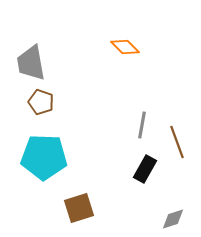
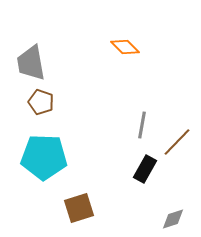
brown line: rotated 64 degrees clockwise
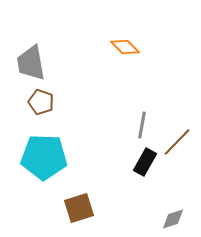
black rectangle: moved 7 px up
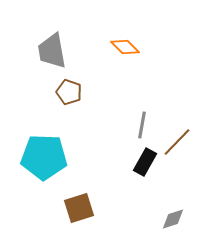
gray trapezoid: moved 21 px right, 12 px up
brown pentagon: moved 28 px right, 10 px up
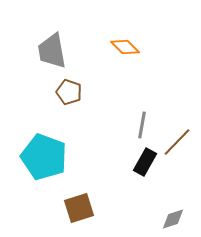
cyan pentagon: rotated 18 degrees clockwise
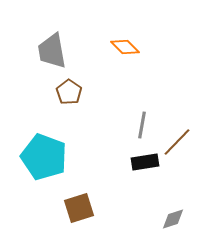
brown pentagon: rotated 15 degrees clockwise
black rectangle: rotated 52 degrees clockwise
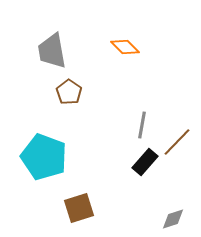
black rectangle: rotated 40 degrees counterclockwise
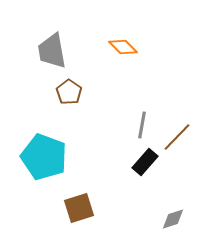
orange diamond: moved 2 px left
brown line: moved 5 px up
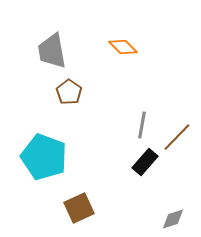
brown square: rotated 8 degrees counterclockwise
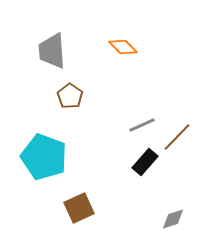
gray trapezoid: rotated 6 degrees clockwise
brown pentagon: moved 1 px right, 4 px down
gray line: rotated 56 degrees clockwise
